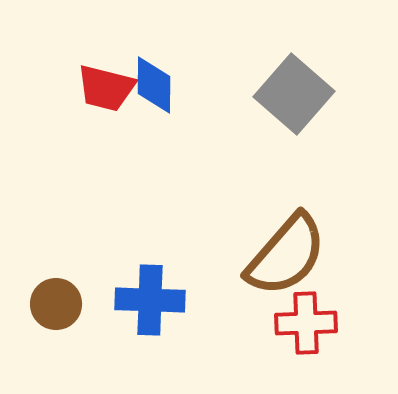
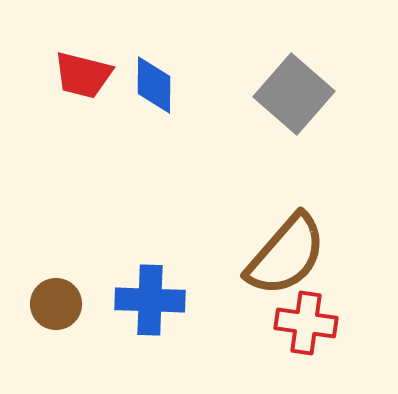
red trapezoid: moved 23 px left, 13 px up
red cross: rotated 10 degrees clockwise
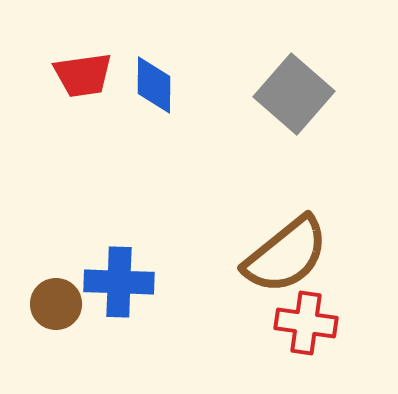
red trapezoid: rotated 22 degrees counterclockwise
brown semicircle: rotated 10 degrees clockwise
blue cross: moved 31 px left, 18 px up
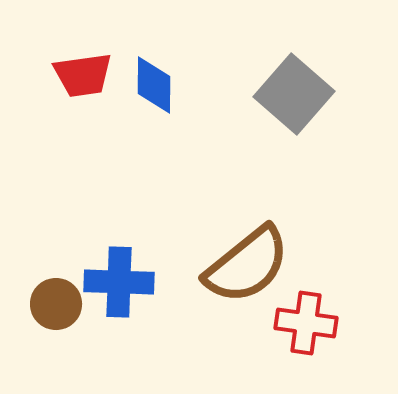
brown semicircle: moved 39 px left, 10 px down
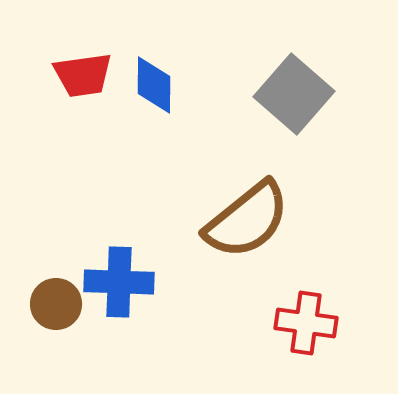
brown semicircle: moved 45 px up
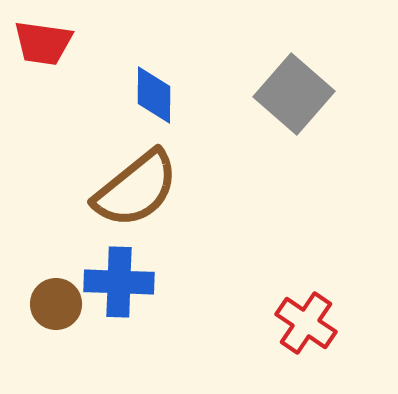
red trapezoid: moved 40 px left, 32 px up; rotated 16 degrees clockwise
blue diamond: moved 10 px down
brown semicircle: moved 111 px left, 31 px up
red cross: rotated 26 degrees clockwise
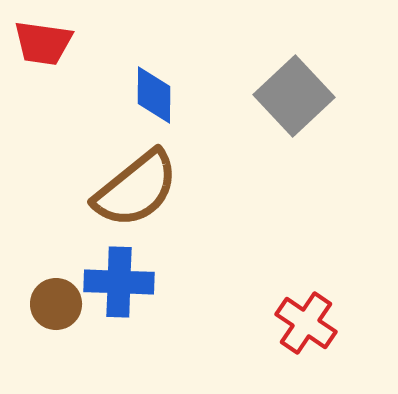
gray square: moved 2 px down; rotated 6 degrees clockwise
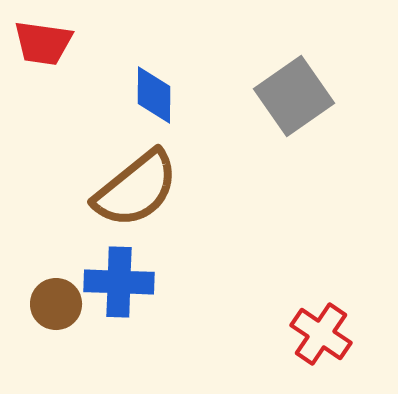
gray square: rotated 8 degrees clockwise
red cross: moved 15 px right, 11 px down
